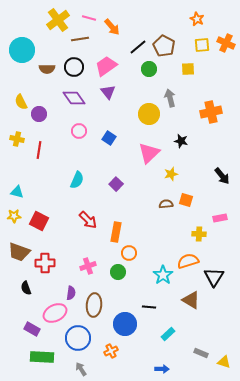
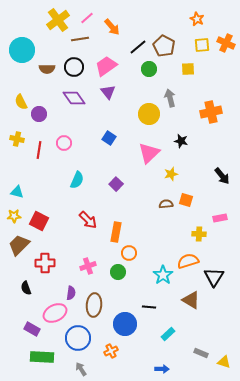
pink line at (89, 18): moved 2 px left; rotated 56 degrees counterclockwise
pink circle at (79, 131): moved 15 px left, 12 px down
brown trapezoid at (19, 252): moved 7 px up; rotated 115 degrees clockwise
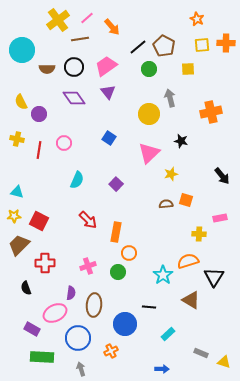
orange cross at (226, 43): rotated 24 degrees counterclockwise
gray arrow at (81, 369): rotated 16 degrees clockwise
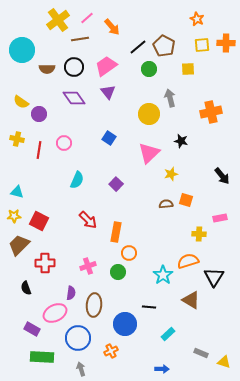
yellow semicircle at (21, 102): rotated 28 degrees counterclockwise
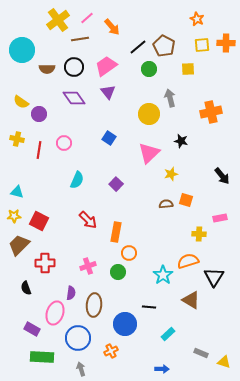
pink ellipse at (55, 313): rotated 45 degrees counterclockwise
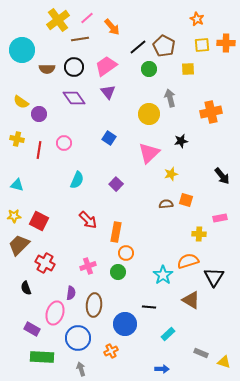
black star at (181, 141): rotated 24 degrees counterclockwise
cyan triangle at (17, 192): moved 7 px up
orange circle at (129, 253): moved 3 px left
red cross at (45, 263): rotated 30 degrees clockwise
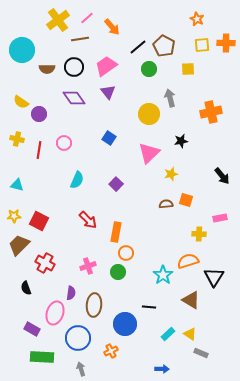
yellow triangle at (224, 362): moved 34 px left, 28 px up; rotated 16 degrees clockwise
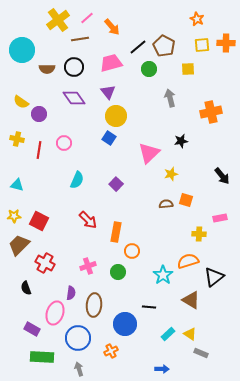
pink trapezoid at (106, 66): moved 5 px right, 3 px up; rotated 20 degrees clockwise
yellow circle at (149, 114): moved 33 px left, 2 px down
orange circle at (126, 253): moved 6 px right, 2 px up
black triangle at (214, 277): rotated 20 degrees clockwise
gray arrow at (81, 369): moved 2 px left
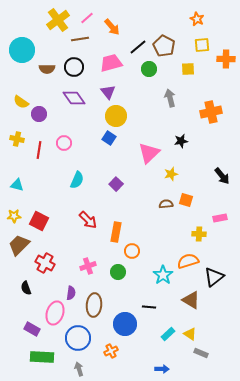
orange cross at (226, 43): moved 16 px down
